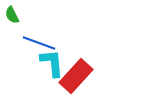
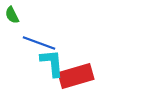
red rectangle: rotated 32 degrees clockwise
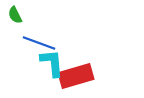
green semicircle: moved 3 px right
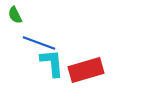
red rectangle: moved 10 px right, 6 px up
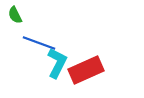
cyan L-shape: moved 5 px right; rotated 32 degrees clockwise
red rectangle: rotated 8 degrees counterclockwise
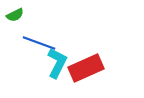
green semicircle: rotated 90 degrees counterclockwise
red rectangle: moved 2 px up
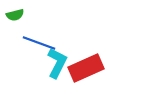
green semicircle: rotated 12 degrees clockwise
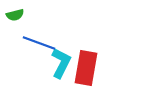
cyan L-shape: moved 4 px right
red rectangle: rotated 56 degrees counterclockwise
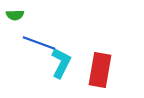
green semicircle: rotated 12 degrees clockwise
red rectangle: moved 14 px right, 2 px down
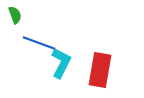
green semicircle: rotated 108 degrees counterclockwise
